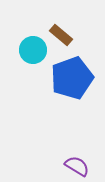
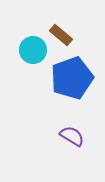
purple semicircle: moved 5 px left, 30 px up
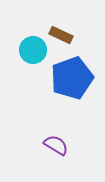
brown rectangle: rotated 15 degrees counterclockwise
purple semicircle: moved 16 px left, 9 px down
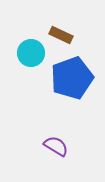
cyan circle: moved 2 px left, 3 px down
purple semicircle: moved 1 px down
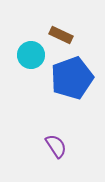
cyan circle: moved 2 px down
purple semicircle: rotated 25 degrees clockwise
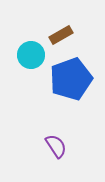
brown rectangle: rotated 55 degrees counterclockwise
blue pentagon: moved 1 px left, 1 px down
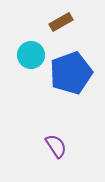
brown rectangle: moved 13 px up
blue pentagon: moved 6 px up
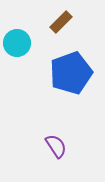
brown rectangle: rotated 15 degrees counterclockwise
cyan circle: moved 14 px left, 12 px up
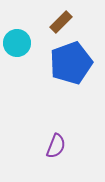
blue pentagon: moved 10 px up
purple semicircle: rotated 55 degrees clockwise
